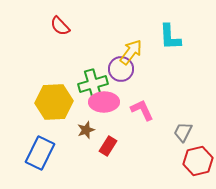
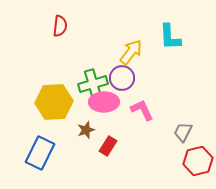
red semicircle: rotated 130 degrees counterclockwise
purple circle: moved 1 px right, 9 px down
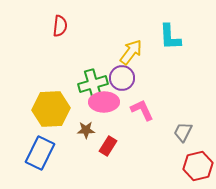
yellow hexagon: moved 3 px left, 7 px down
brown star: rotated 18 degrees clockwise
red hexagon: moved 5 px down
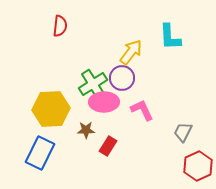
green cross: rotated 16 degrees counterclockwise
red hexagon: rotated 12 degrees counterclockwise
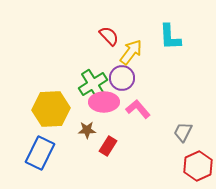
red semicircle: moved 49 px right, 10 px down; rotated 50 degrees counterclockwise
pink L-shape: moved 4 px left, 1 px up; rotated 15 degrees counterclockwise
brown star: moved 1 px right
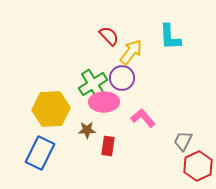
pink L-shape: moved 5 px right, 9 px down
gray trapezoid: moved 9 px down
red rectangle: rotated 24 degrees counterclockwise
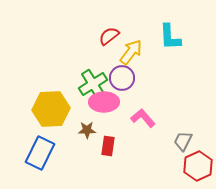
red semicircle: rotated 85 degrees counterclockwise
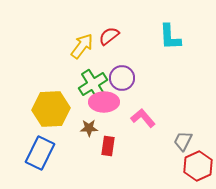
yellow arrow: moved 49 px left, 6 px up
brown star: moved 2 px right, 2 px up
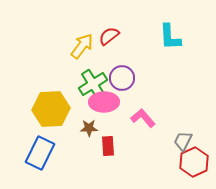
red rectangle: rotated 12 degrees counterclockwise
red hexagon: moved 4 px left, 4 px up
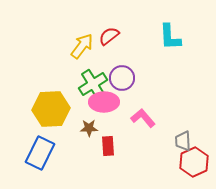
gray trapezoid: rotated 30 degrees counterclockwise
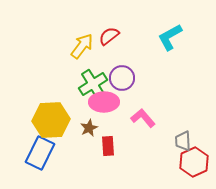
cyan L-shape: rotated 64 degrees clockwise
yellow hexagon: moved 11 px down
brown star: rotated 24 degrees counterclockwise
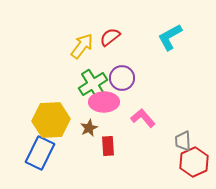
red semicircle: moved 1 px right, 1 px down
